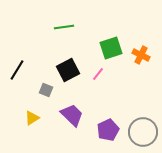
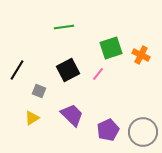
gray square: moved 7 px left, 1 px down
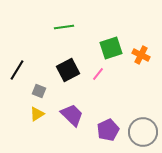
yellow triangle: moved 5 px right, 4 px up
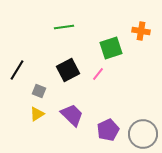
orange cross: moved 24 px up; rotated 18 degrees counterclockwise
gray circle: moved 2 px down
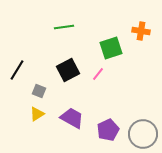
purple trapezoid: moved 3 px down; rotated 15 degrees counterclockwise
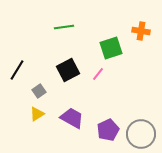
gray square: rotated 32 degrees clockwise
gray circle: moved 2 px left
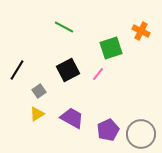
green line: rotated 36 degrees clockwise
orange cross: rotated 18 degrees clockwise
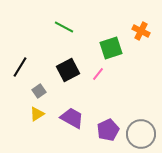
black line: moved 3 px right, 3 px up
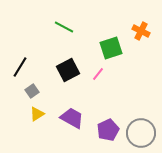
gray square: moved 7 px left
gray circle: moved 1 px up
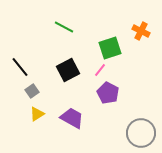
green square: moved 1 px left
black line: rotated 70 degrees counterclockwise
pink line: moved 2 px right, 4 px up
purple pentagon: moved 37 px up; rotated 20 degrees counterclockwise
